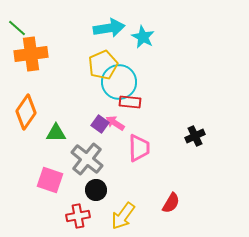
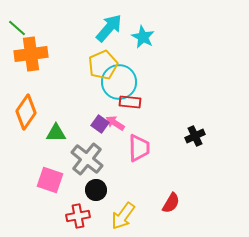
cyan arrow: rotated 40 degrees counterclockwise
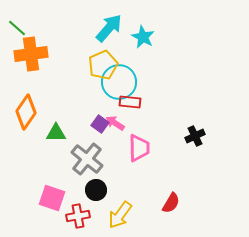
pink square: moved 2 px right, 18 px down
yellow arrow: moved 3 px left, 1 px up
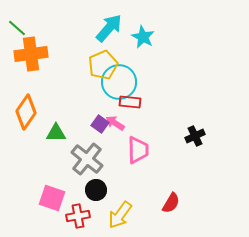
pink trapezoid: moved 1 px left, 2 px down
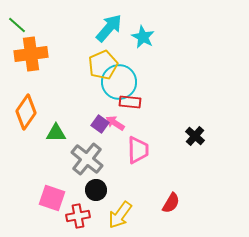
green line: moved 3 px up
black cross: rotated 24 degrees counterclockwise
